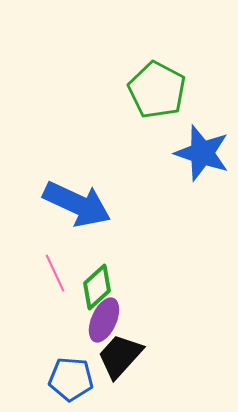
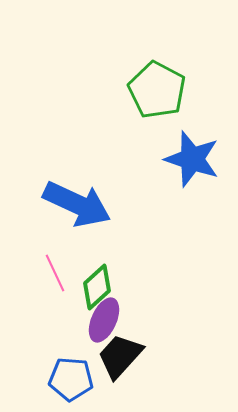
blue star: moved 10 px left, 6 px down
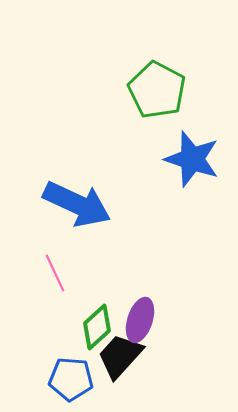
green diamond: moved 40 px down
purple ellipse: moved 36 px right; rotated 6 degrees counterclockwise
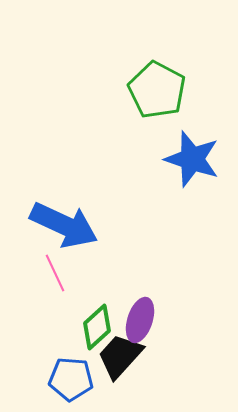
blue arrow: moved 13 px left, 21 px down
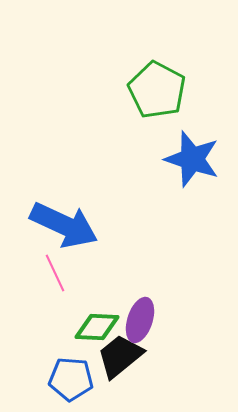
green diamond: rotated 45 degrees clockwise
black trapezoid: rotated 9 degrees clockwise
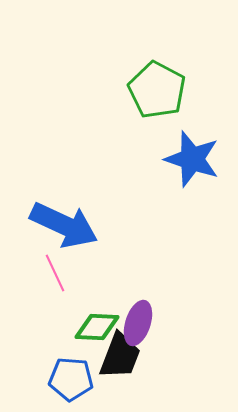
purple ellipse: moved 2 px left, 3 px down
black trapezoid: rotated 150 degrees clockwise
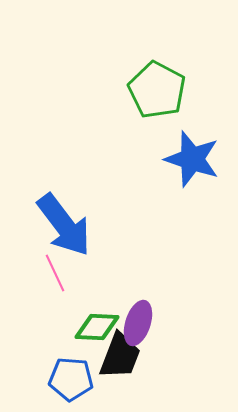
blue arrow: rotated 28 degrees clockwise
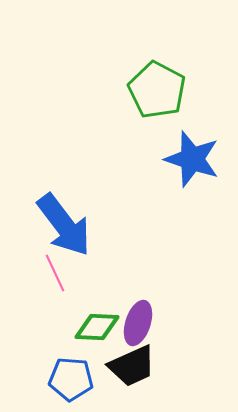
black trapezoid: moved 12 px right, 10 px down; rotated 45 degrees clockwise
